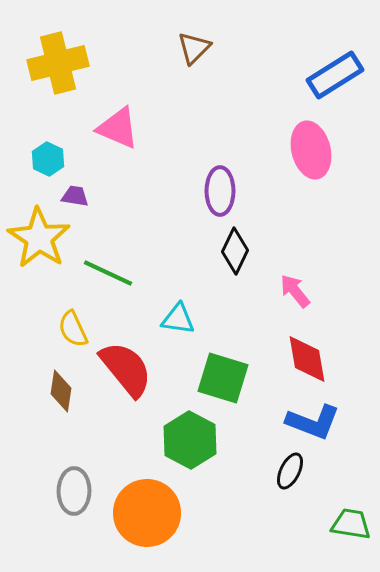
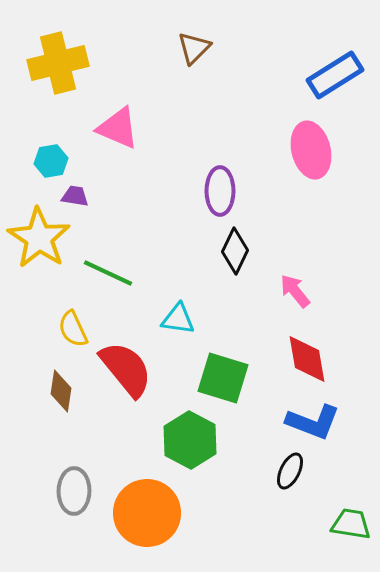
cyan hexagon: moved 3 px right, 2 px down; rotated 24 degrees clockwise
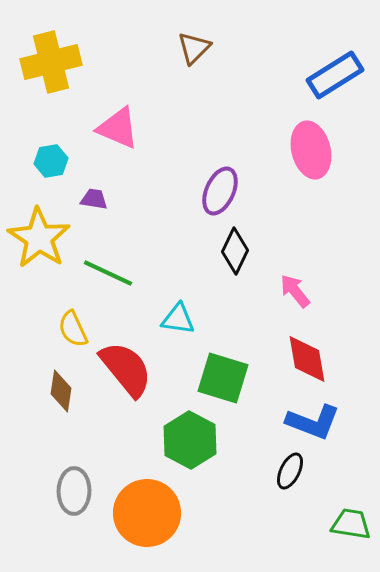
yellow cross: moved 7 px left, 1 px up
purple ellipse: rotated 24 degrees clockwise
purple trapezoid: moved 19 px right, 3 px down
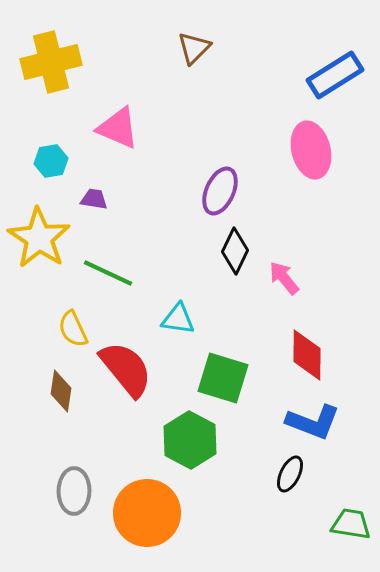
pink arrow: moved 11 px left, 13 px up
red diamond: moved 4 px up; rotated 10 degrees clockwise
black ellipse: moved 3 px down
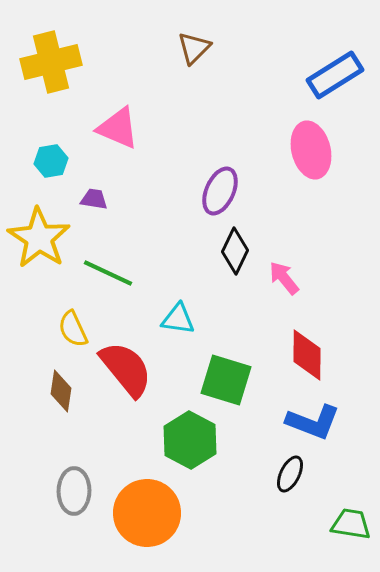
green square: moved 3 px right, 2 px down
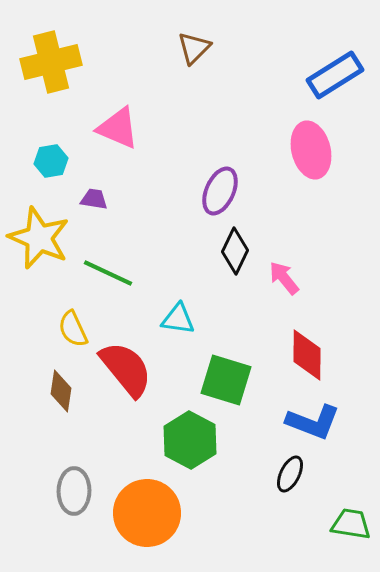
yellow star: rotated 10 degrees counterclockwise
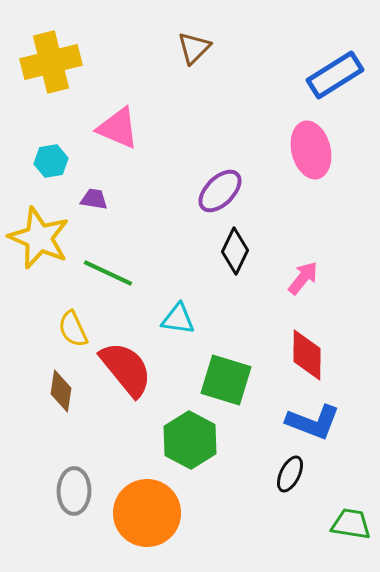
purple ellipse: rotated 21 degrees clockwise
pink arrow: moved 19 px right; rotated 78 degrees clockwise
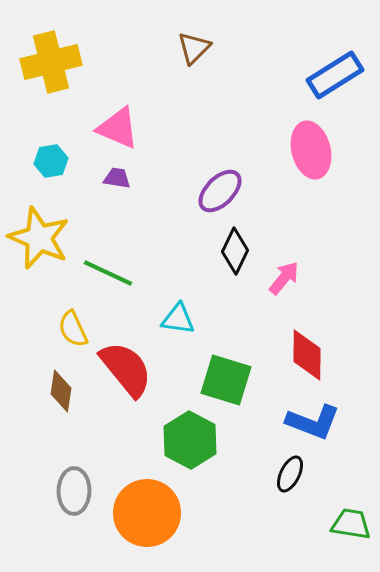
purple trapezoid: moved 23 px right, 21 px up
pink arrow: moved 19 px left
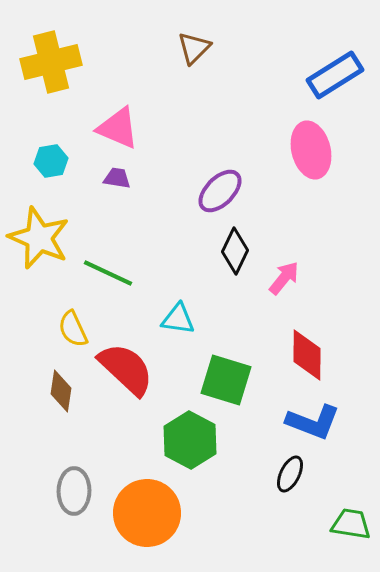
red semicircle: rotated 8 degrees counterclockwise
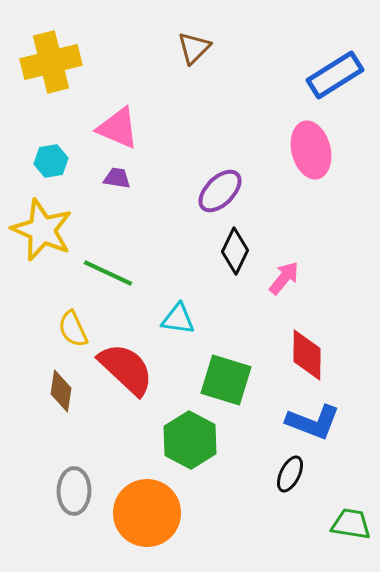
yellow star: moved 3 px right, 8 px up
